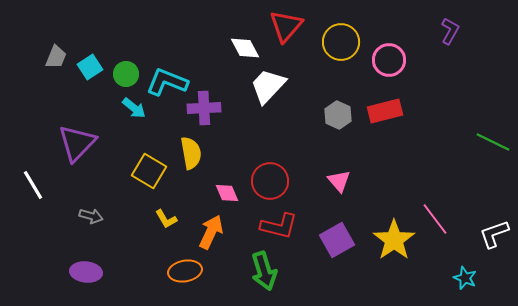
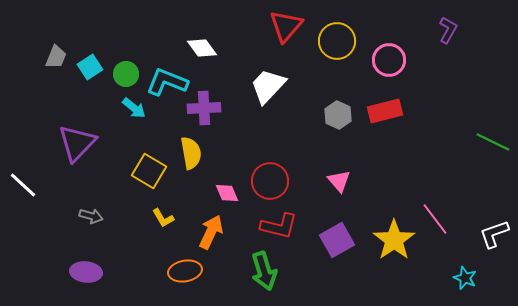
purple L-shape: moved 2 px left, 1 px up
yellow circle: moved 4 px left, 1 px up
white diamond: moved 43 px left; rotated 8 degrees counterclockwise
white line: moved 10 px left; rotated 16 degrees counterclockwise
yellow L-shape: moved 3 px left, 1 px up
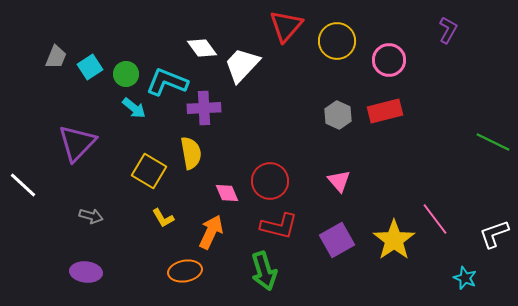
white trapezoid: moved 26 px left, 21 px up
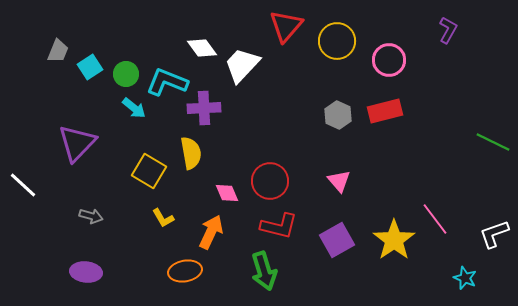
gray trapezoid: moved 2 px right, 6 px up
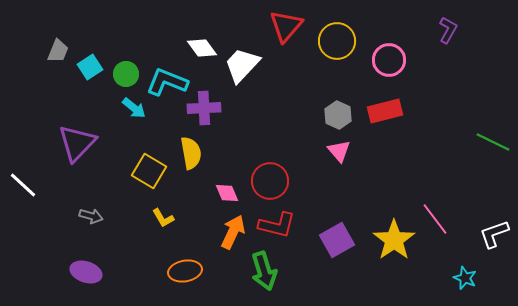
pink triangle: moved 30 px up
red L-shape: moved 2 px left, 1 px up
orange arrow: moved 22 px right
purple ellipse: rotated 12 degrees clockwise
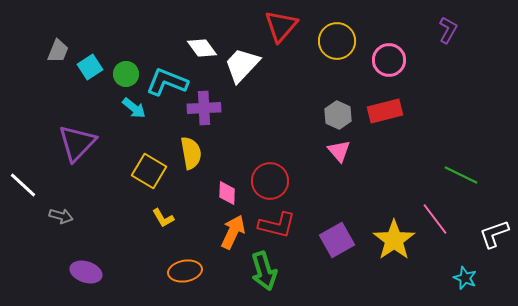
red triangle: moved 5 px left
green line: moved 32 px left, 33 px down
pink diamond: rotated 25 degrees clockwise
gray arrow: moved 30 px left
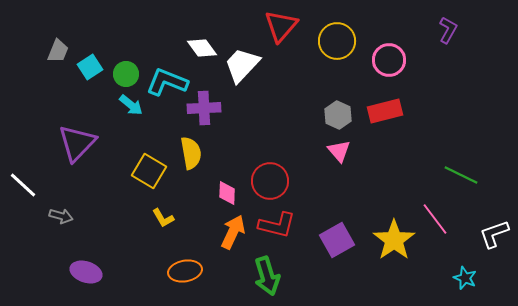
cyan arrow: moved 3 px left, 3 px up
green arrow: moved 3 px right, 5 px down
